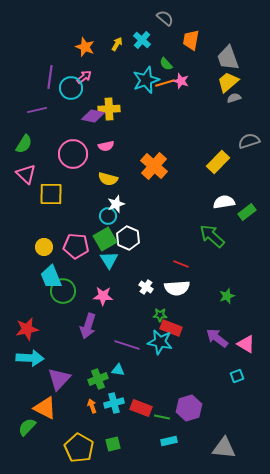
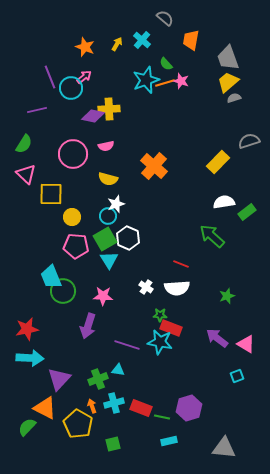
purple line at (50, 77): rotated 30 degrees counterclockwise
yellow circle at (44, 247): moved 28 px right, 30 px up
yellow pentagon at (79, 448): moved 1 px left, 24 px up
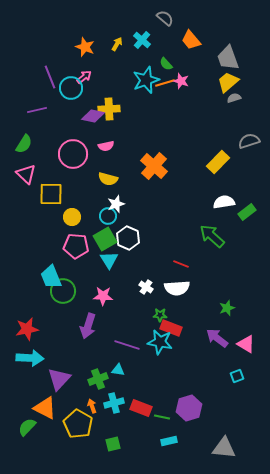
orange trapezoid at (191, 40): rotated 50 degrees counterclockwise
green star at (227, 296): moved 12 px down
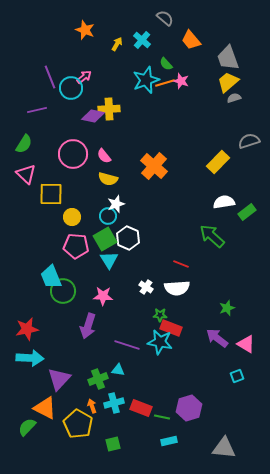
orange star at (85, 47): moved 17 px up
pink semicircle at (106, 146): moved 2 px left, 10 px down; rotated 63 degrees clockwise
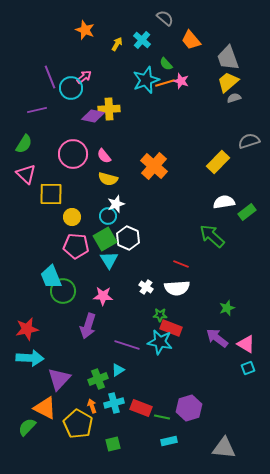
cyan triangle at (118, 370): rotated 40 degrees counterclockwise
cyan square at (237, 376): moved 11 px right, 8 px up
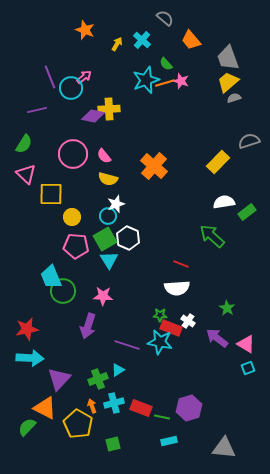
white cross at (146, 287): moved 42 px right, 34 px down
green star at (227, 308): rotated 21 degrees counterclockwise
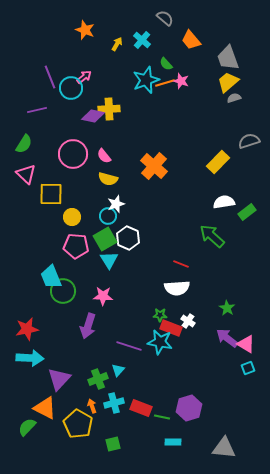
purple arrow at (217, 338): moved 10 px right
purple line at (127, 345): moved 2 px right, 1 px down
cyan triangle at (118, 370): rotated 16 degrees counterclockwise
cyan rectangle at (169, 441): moved 4 px right, 1 px down; rotated 14 degrees clockwise
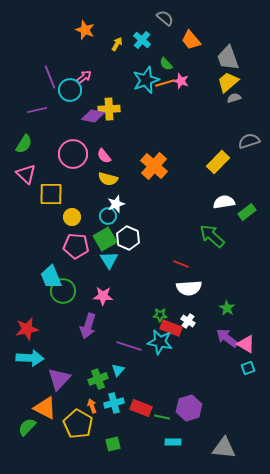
cyan circle at (71, 88): moved 1 px left, 2 px down
white semicircle at (177, 288): moved 12 px right
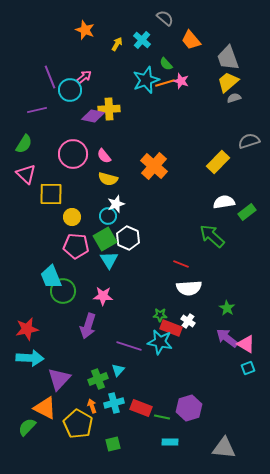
cyan rectangle at (173, 442): moved 3 px left
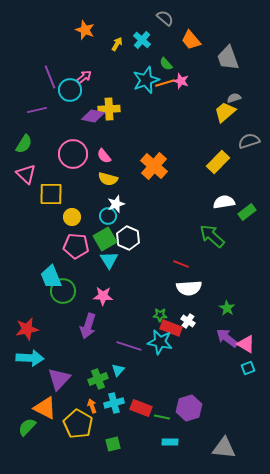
yellow trapezoid at (228, 82): moved 3 px left, 30 px down
